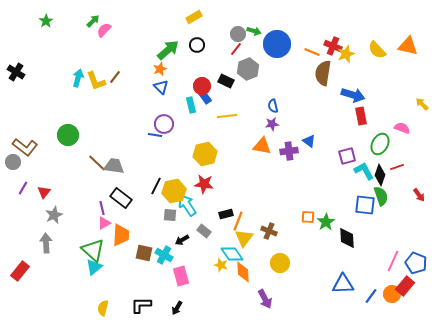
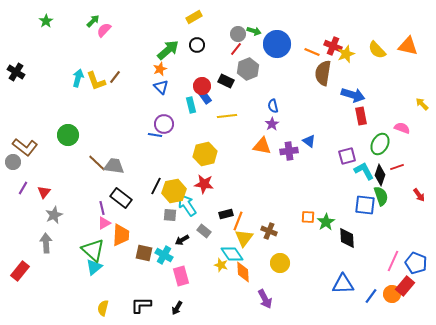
purple star at (272, 124): rotated 24 degrees counterclockwise
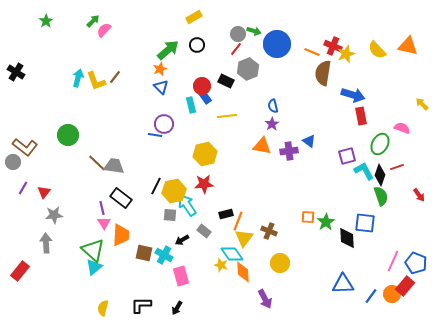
red star at (204, 184): rotated 12 degrees counterclockwise
blue square at (365, 205): moved 18 px down
gray star at (54, 215): rotated 18 degrees clockwise
pink triangle at (104, 223): rotated 32 degrees counterclockwise
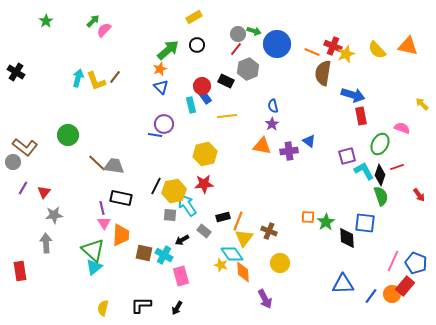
black rectangle at (121, 198): rotated 25 degrees counterclockwise
black rectangle at (226, 214): moved 3 px left, 3 px down
red rectangle at (20, 271): rotated 48 degrees counterclockwise
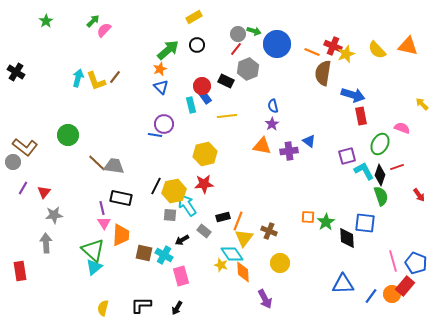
pink line at (393, 261): rotated 40 degrees counterclockwise
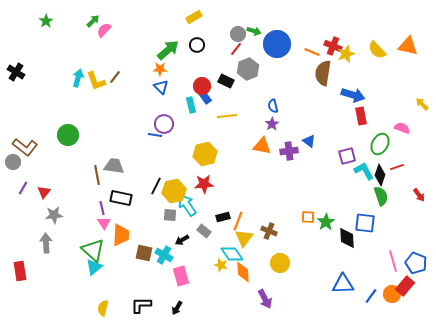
orange star at (160, 69): rotated 24 degrees clockwise
brown line at (97, 163): moved 12 px down; rotated 36 degrees clockwise
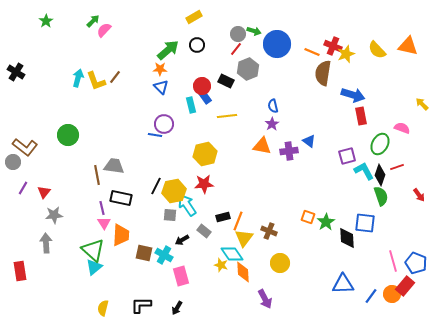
orange square at (308, 217): rotated 16 degrees clockwise
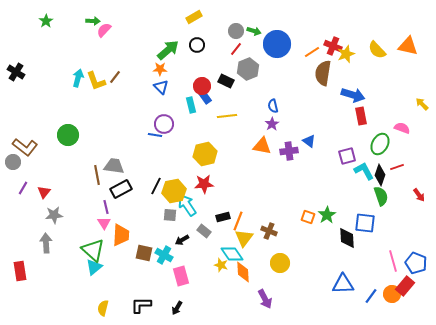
green arrow at (93, 21): rotated 48 degrees clockwise
gray circle at (238, 34): moved 2 px left, 3 px up
orange line at (312, 52): rotated 56 degrees counterclockwise
black rectangle at (121, 198): moved 9 px up; rotated 40 degrees counterclockwise
purple line at (102, 208): moved 4 px right, 1 px up
green star at (326, 222): moved 1 px right, 7 px up
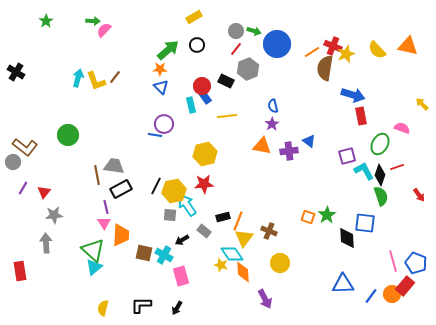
brown semicircle at (323, 73): moved 2 px right, 5 px up
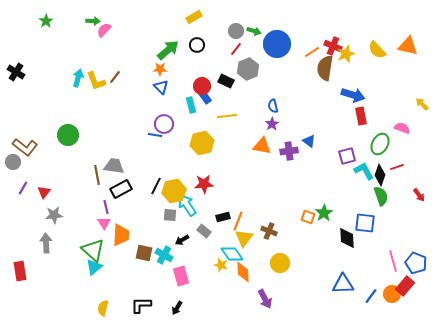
yellow hexagon at (205, 154): moved 3 px left, 11 px up
green star at (327, 215): moved 3 px left, 2 px up
